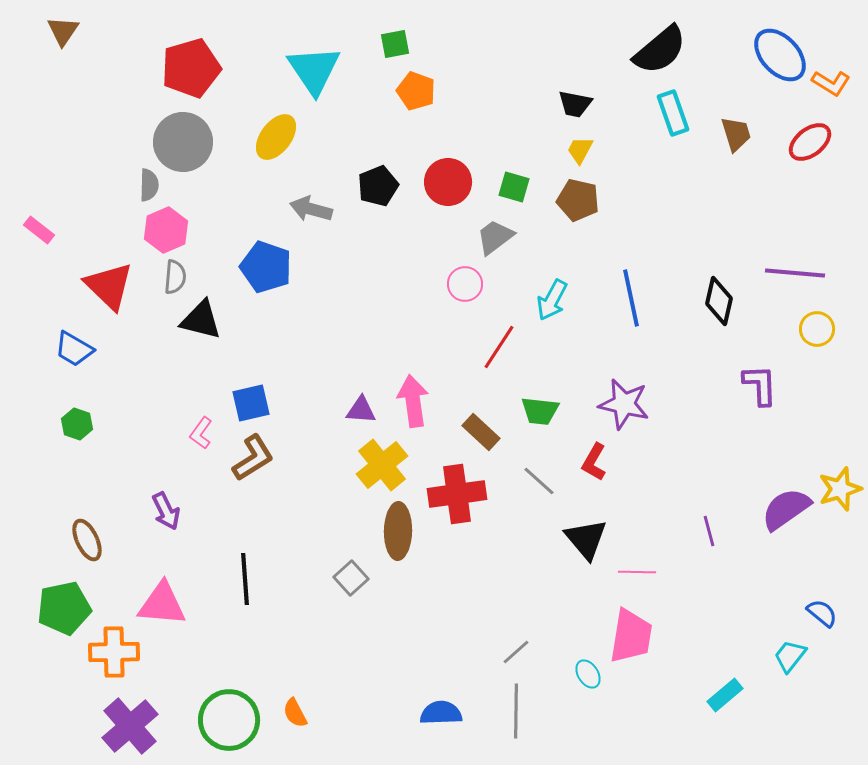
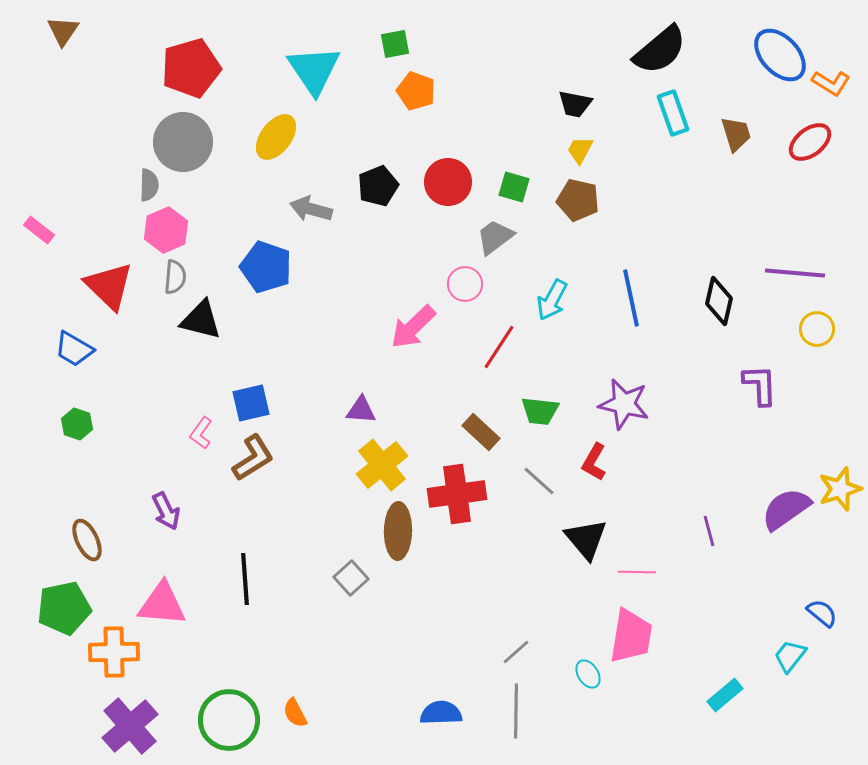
pink arrow at (413, 401): moved 74 px up; rotated 126 degrees counterclockwise
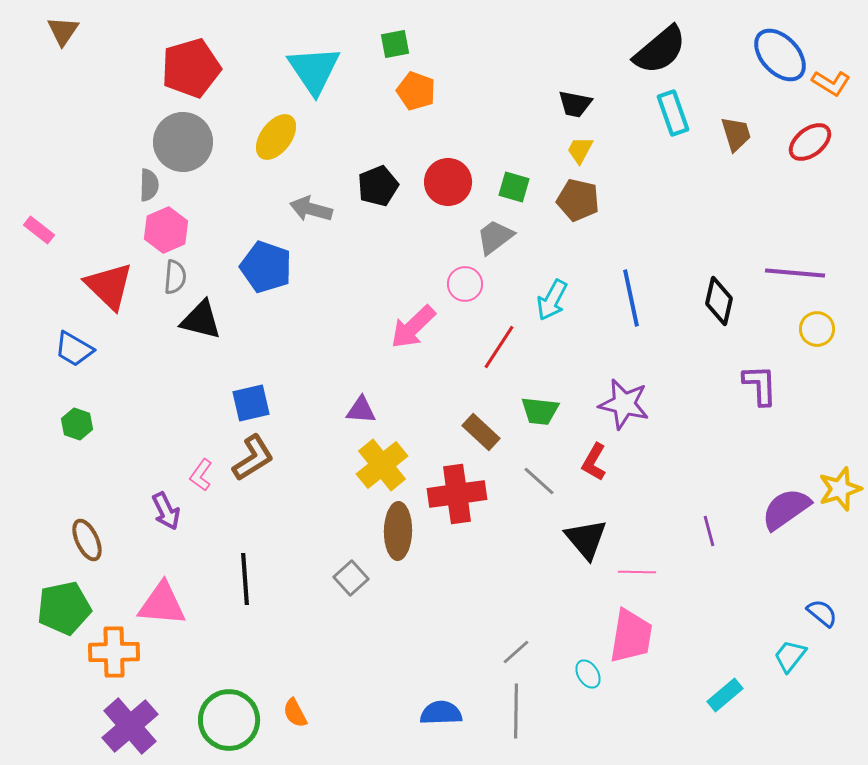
pink L-shape at (201, 433): moved 42 px down
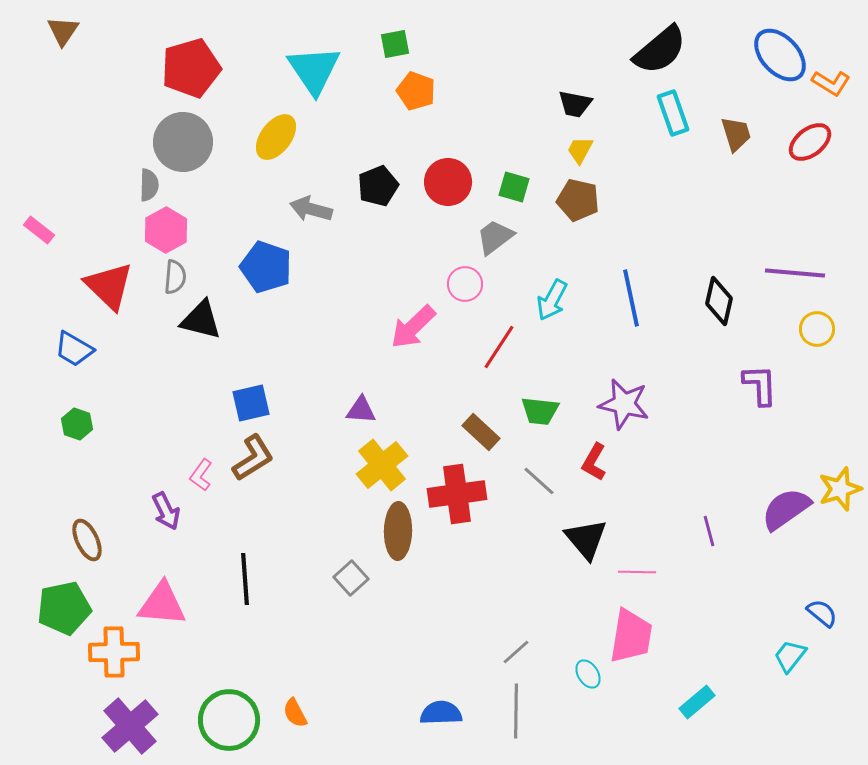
pink hexagon at (166, 230): rotated 6 degrees counterclockwise
cyan rectangle at (725, 695): moved 28 px left, 7 px down
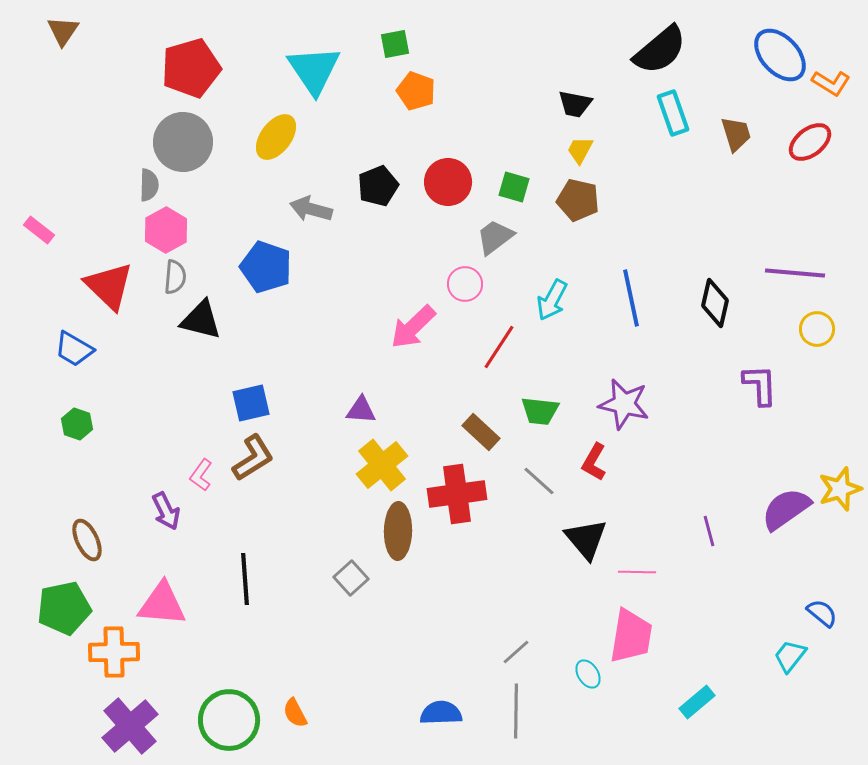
black diamond at (719, 301): moved 4 px left, 2 px down
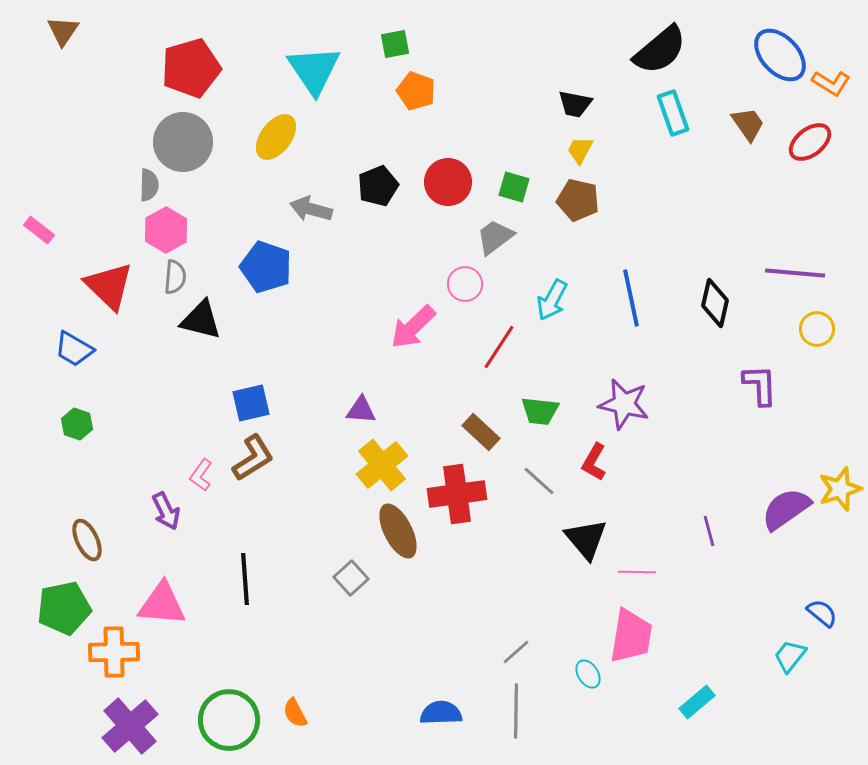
brown trapezoid at (736, 134): moved 12 px right, 10 px up; rotated 18 degrees counterclockwise
brown ellipse at (398, 531): rotated 28 degrees counterclockwise
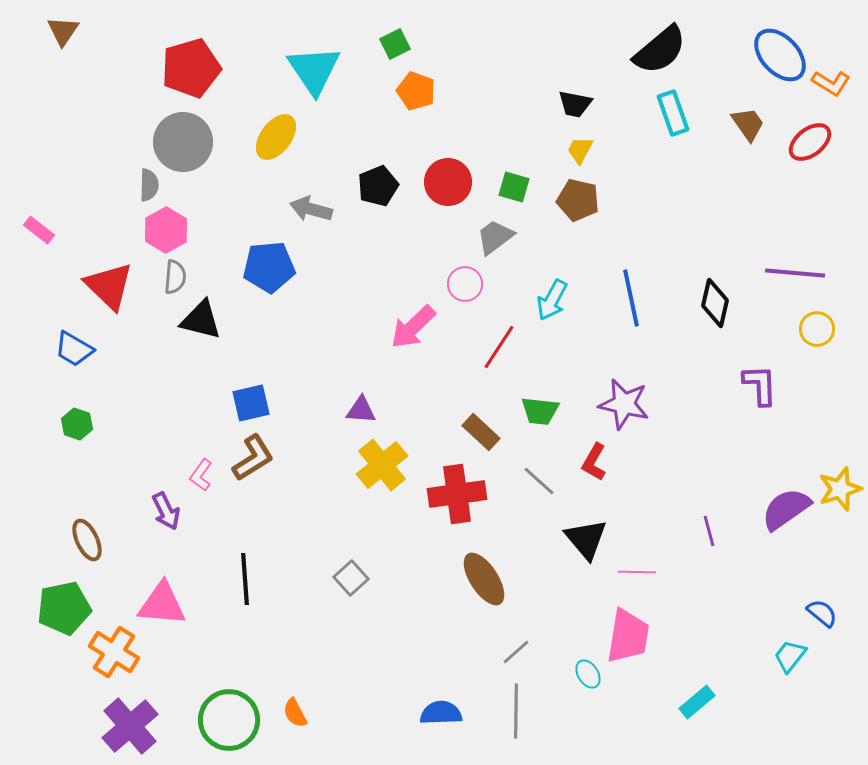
green square at (395, 44): rotated 16 degrees counterclockwise
blue pentagon at (266, 267): moved 3 px right; rotated 24 degrees counterclockwise
brown ellipse at (398, 531): moved 86 px right, 48 px down; rotated 6 degrees counterclockwise
pink trapezoid at (631, 636): moved 3 px left
orange cross at (114, 652): rotated 33 degrees clockwise
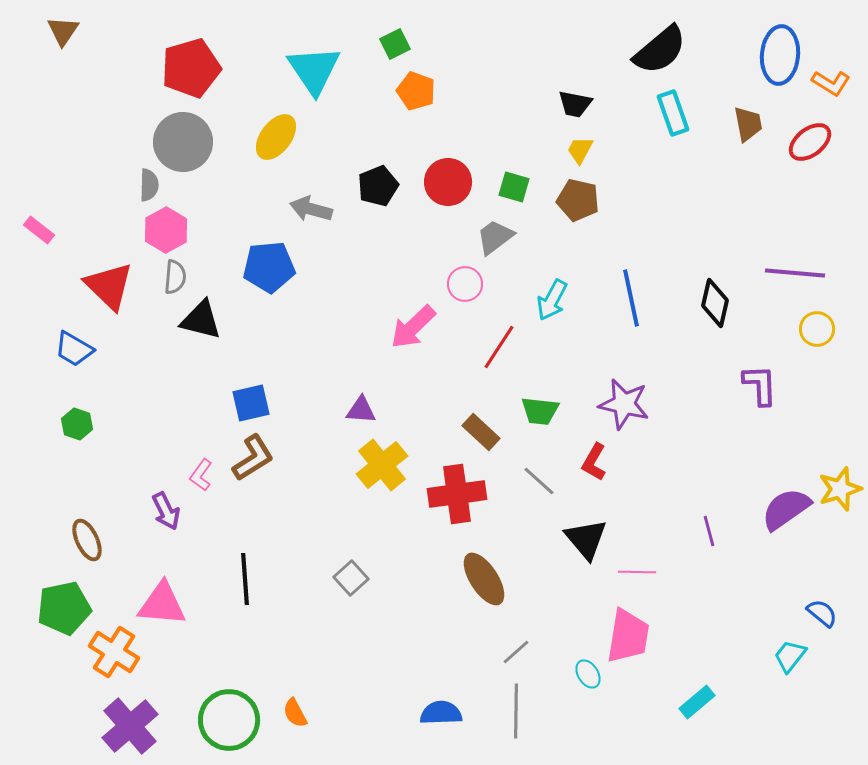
blue ellipse at (780, 55): rotated 48 degrees clockwise
brown trapezoid at (748, 124): rotated 24 degrees clockwise
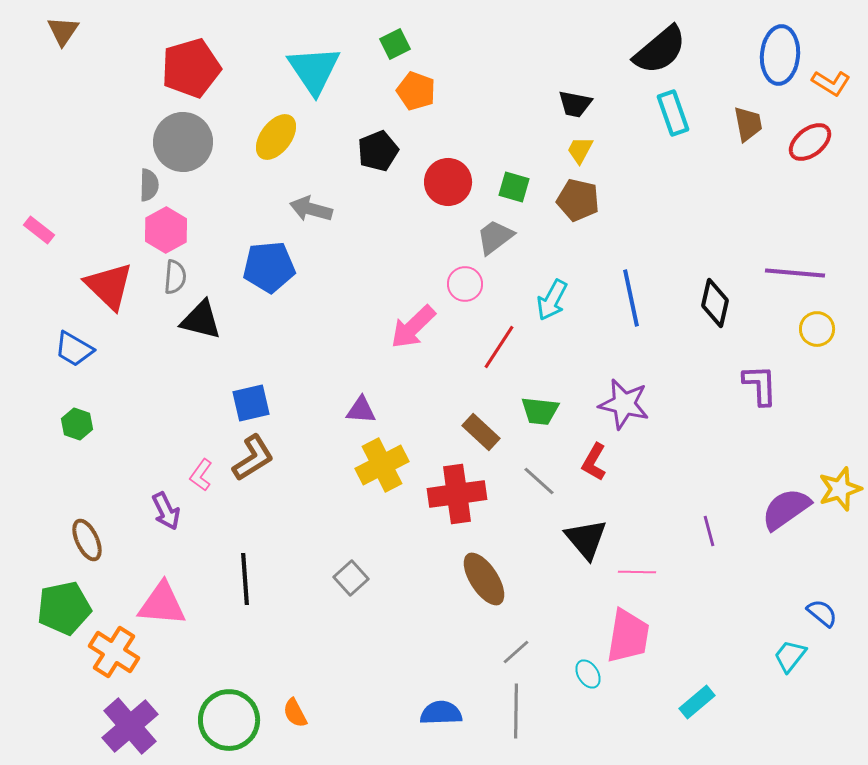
black pentagon at (378, 186): moved 35 px up
yellow cross at (382, 465): rotated 12 degrees clockwise
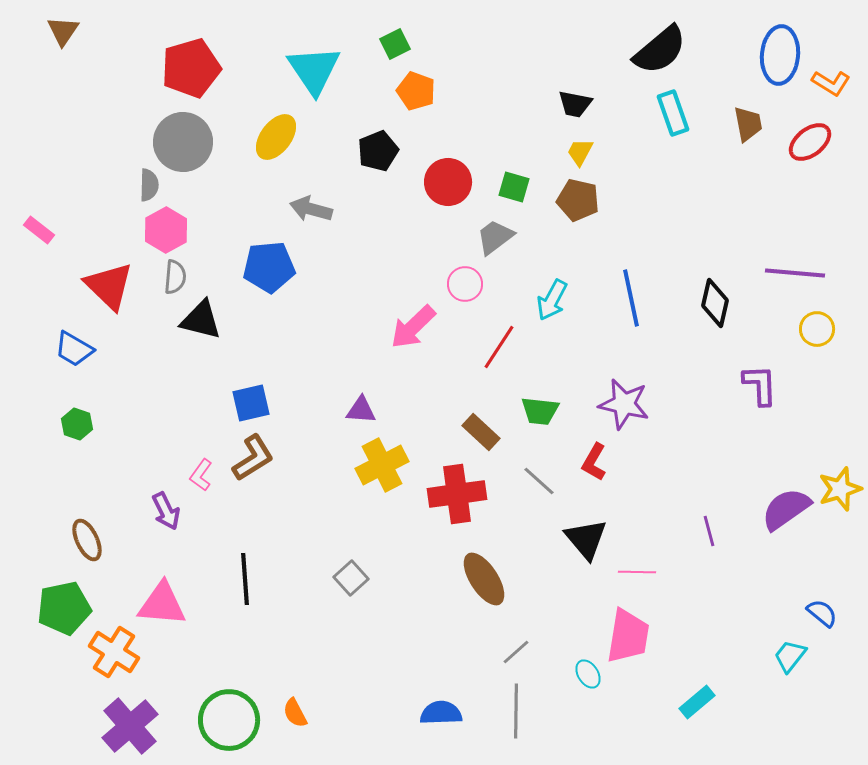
yellow trapezoid at (580, 150): moved 2 px down
